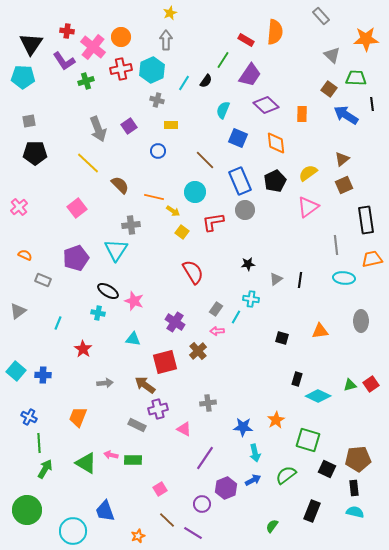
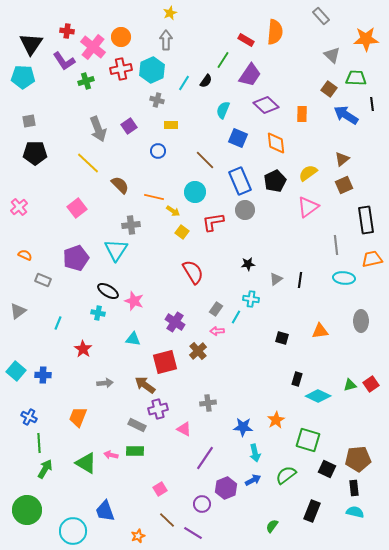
green rectangle at (133, 460): moved 2 px right, 9 px up
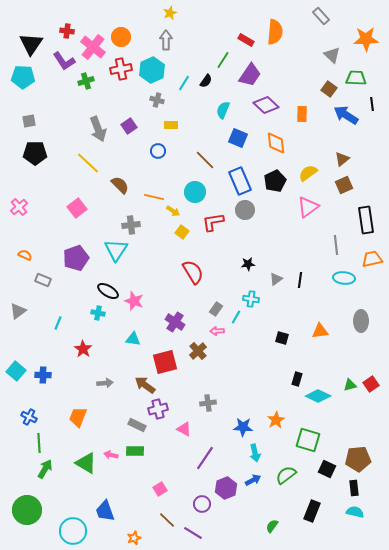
orange star at (138, 536): moved 4 px left, 2 px down
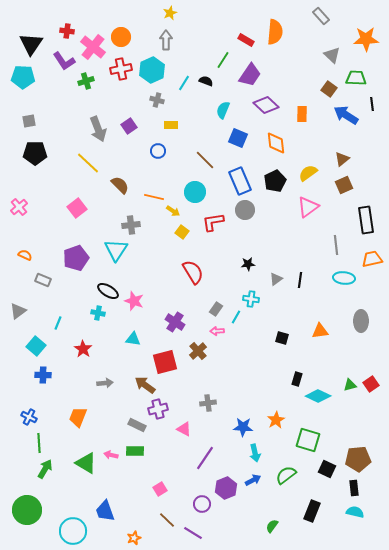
black semicircle at (206, 81): rotated 104 degrees counterclockwise
cyan square at (16, 371): moved 20 px right, 25 px up
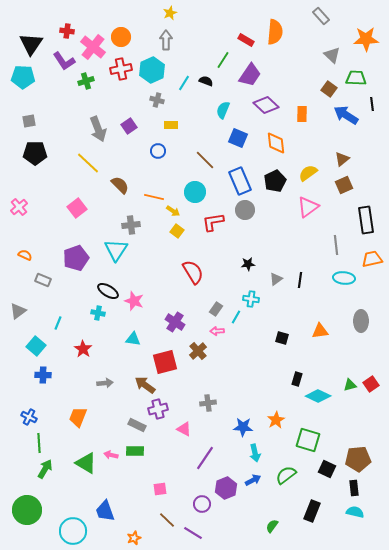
yellow square at (182, 232): moved 5 px left, 1 px up
pink square at (160, 489): rotated 24 degrees clockwise
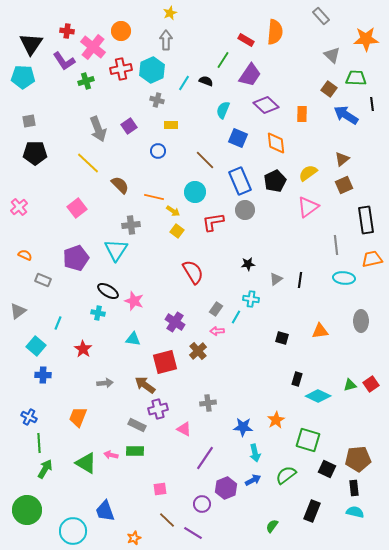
orange circle at (121, 37): moved 6 px up
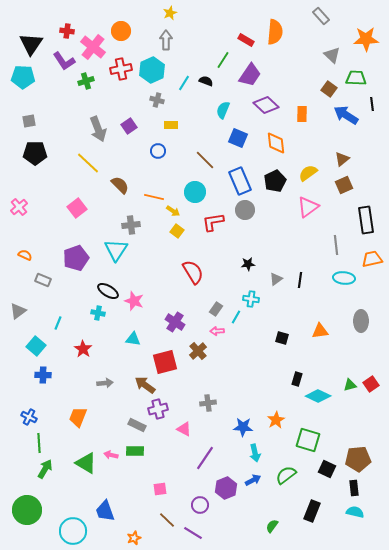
purple circle at (202, 504): moved 2 px left, 1 px down
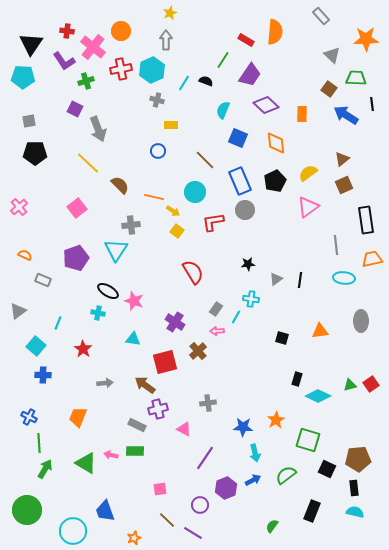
purple square at (129, 126): moved 54 px left, 17 px up; rotated 28 degrees counterclockwise
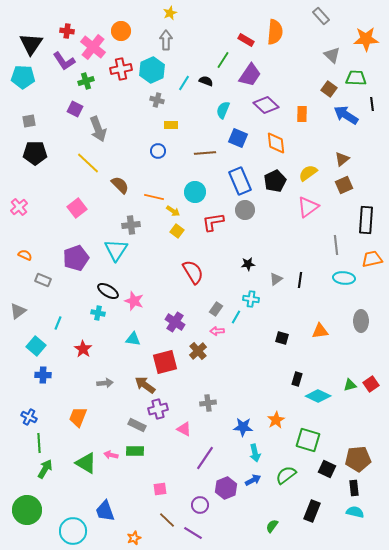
brown line at (205, 160): moved 7 px up; rotated 50 degrees counterclockwise
black rectangle at (366, 220): rotated 12 degrees clockwise
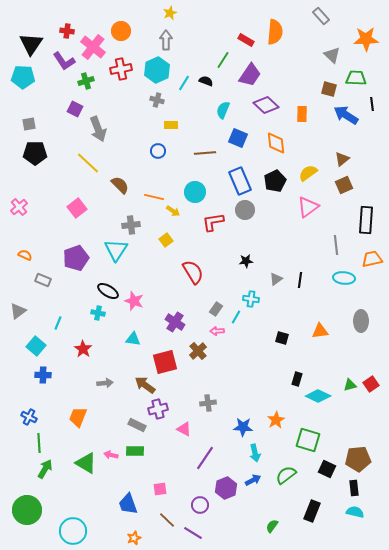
cyan hexagon at (152, 70): moved 5 px right
brown square at (329, 89): rotated 21 degrees counterclockwise
gray square at (29, 121): moved 3 px down
yellow square at (177, 231): moved 11 px left, 9 px down; rotated 16 degrees clockwise
black star at (248, 264): moved 2 px left, 3 px up
blue trapezoid at (105, 511): moved 23 px right, 7 px up
